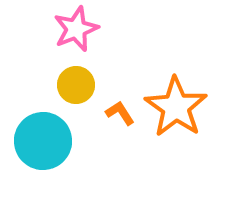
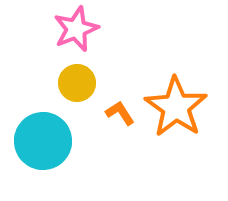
yellow circle: moved 1 px right, 2 px up
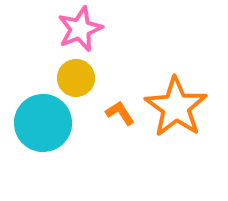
pink star: moved 4 px right
yellow circle: moved 1 px left, 5 px up
cyan circle: moved 18 px up
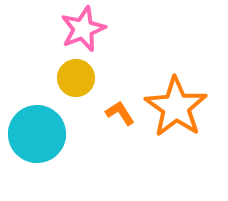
pink star: moved 3 px right
cyan circle: moved 6 px left, 11 px down
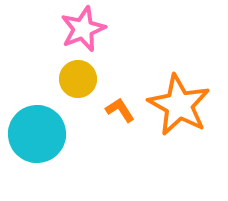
yellow circle: moved 2 px right, 1 px down
orange star: moved 3 px right, 2 px up; rotated 6 degrees counterclockwise
orange L-shape: moved 3 px up
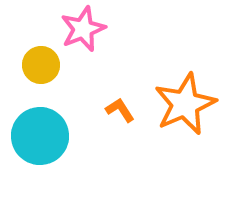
yellow circle: moved 37 px left, 14 px up
orange star: moved 6 px right, 1 px up; rotated 20 degrees clockwise
cyan circle: moved 3 px right, 2 px down
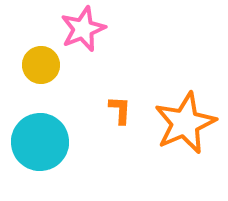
orange star: moved 19 px down
orange L-shape: rotated 36 degrees clockwise
cyan circle: moved 6 px down
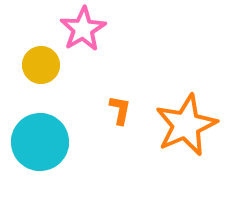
pink star: rotated 9 degrees counterclockwise
orange L-shape: rotated 8 degrees clockwise
orange star: moved 1 px right, 2 px down
